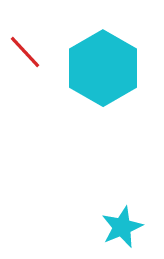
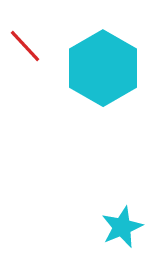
red line: moved 6 px up
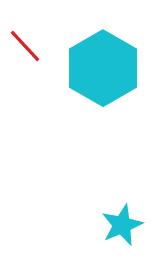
cyan star: moved 2 px up
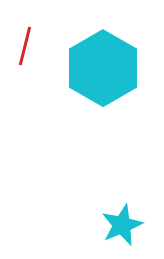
red line: rotated 57 degrees clockwise
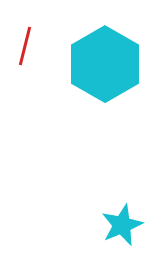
cyan hexagon: moved 2 px right, 4 px up
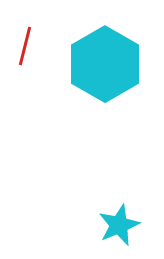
cyan star: moved 3 px left
